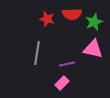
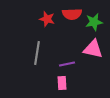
green star: rotated 12 degrees clockwise
pink rectangle: rotated 48 degrees counterclockwise
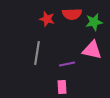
pink triangle: moved 1 px left, 1 px down
pink rectangle: moved 4 px down
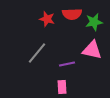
gray line: rotated 30 degrees clockwise
